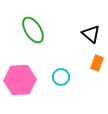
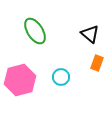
green ellipse: moved 2 px right, 1 px down
black triangle: moved 1 px left
pink hexagon: rotated 12 degrees counterclockwise
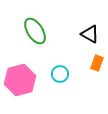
black triangle: rotated 12 degrees counterclockwise
cyan circle: moved 1 px left, 3 px up
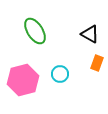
pink hexagon: moved 3 px right
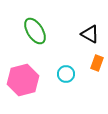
cyan circle: moved 6 px right
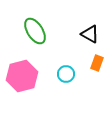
pink hexagon: moved 1 px left, 4 px up
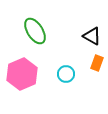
black triangle: moved 2 px right, 2 px down
pink hexagon: moved 2 px up; rotated 8 degrees counterclockwise
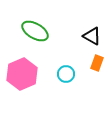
green ellipse: rotated 28 degrees counterclockwise
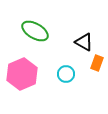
black triangle: moved 8 px left, 6 px down
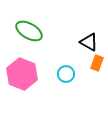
green ellipse: moved 6 px left
black triangle: moved 5 px right
pink hexagon: rotated 16 degrees counterclockwise
